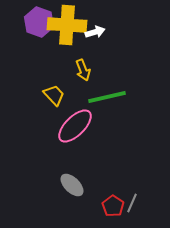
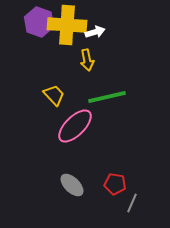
yellow arrow: moved 4 px right, 10 px up; rotated 10 degrees clockwise
red pentagon: moved 2 px right, 22 px up; rotated 25 degrees counterclockwise
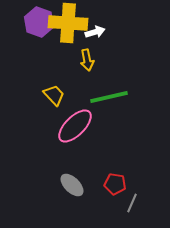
yellow cross: moved 1 px right, 2 px up
green line: moved 2 px right
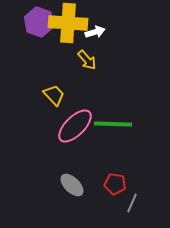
yellow arrow: rotated 30 degrees counterclockwise
green line: moved 4 px right, 27 px down; rotated 15 degrees clockwise
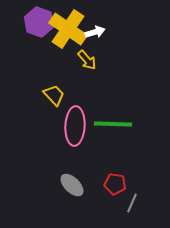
yellow cross: moved 6 px down; rotated 30 degrees clockwise
pink ellipse: rotated 42 degrees counterclockwise
